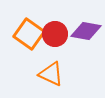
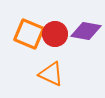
orange square: rotated 12 degrees counterclockwise
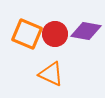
orange square: moved 2 px left
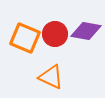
orange square: moved 2 px left, 4 px down
orange triangle: moved 3 px down
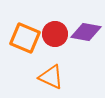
purple diamond: moved 1 px down
